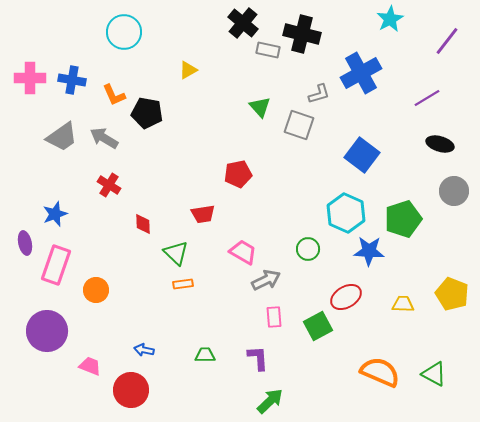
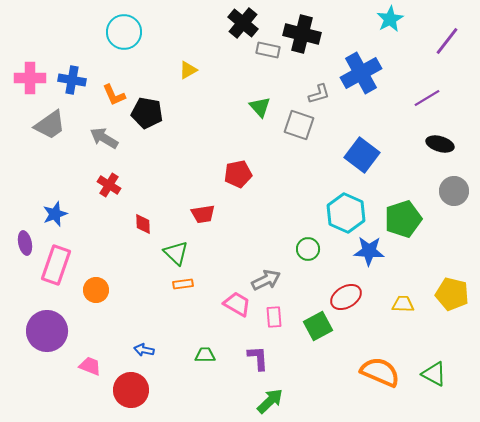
gray trapezoid at (62, 137): moved 12 px left, 12 px up
pink trapezoid at (243, 252): moved 6 px left, 52 px down
yellow pentagon at (452, 294): rotated 8 degrees counterclockwise
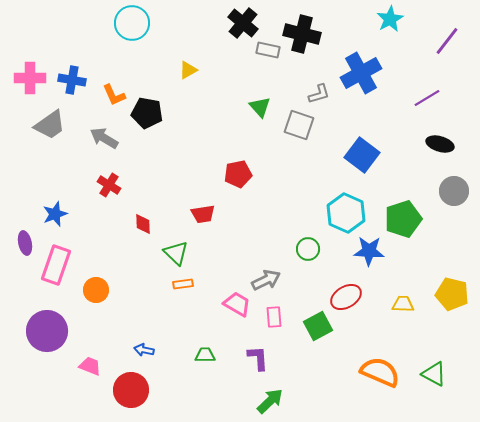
cyan circle at (124, 32): moved 8 px right, 9 px up
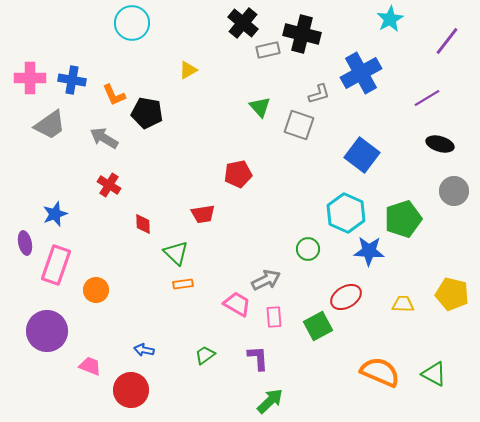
gray rectangle at (268, 50): rotated 25 degrees counterclockwise
green trapezoid at (205, 355): rotated 35 degrees counterclockwise
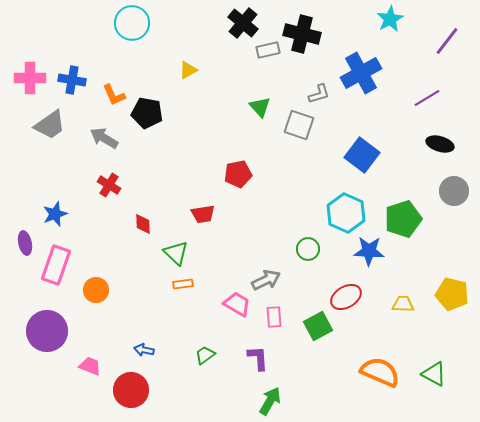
green arrow at (270, 401): rotated 16 degrees counterclockwise
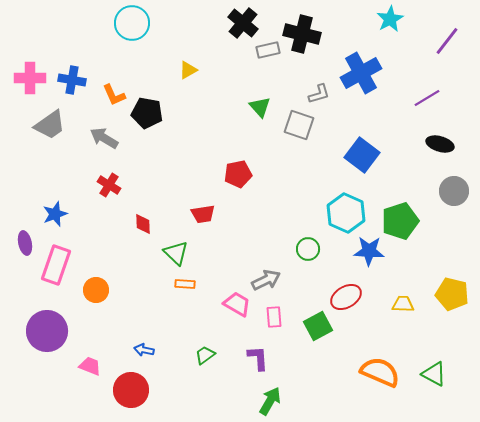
green pentagon at (403, 219): moved 3 px left, 2 px down
orange rectangle at (183, 284): moved 2 px right; rotated 12 degrees clockwise
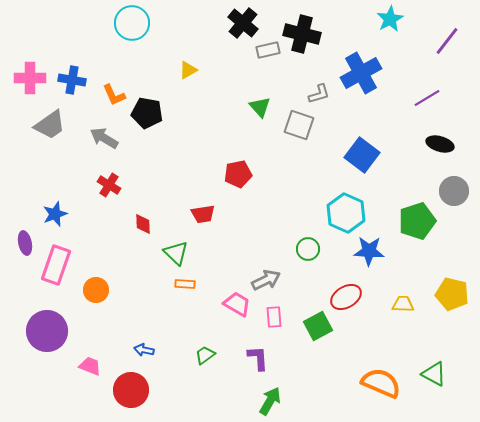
green pentagon at (400, 221): moved 17 px right
orange semicircle at (380, 372): moved 1 px right, 11 px down
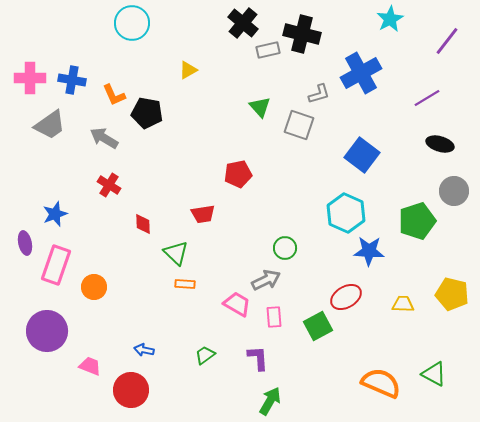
green circle at (308, 249): moved 23 px left, 1 px up
orange circle at (96, 290): moved 2 px left, 3 px up
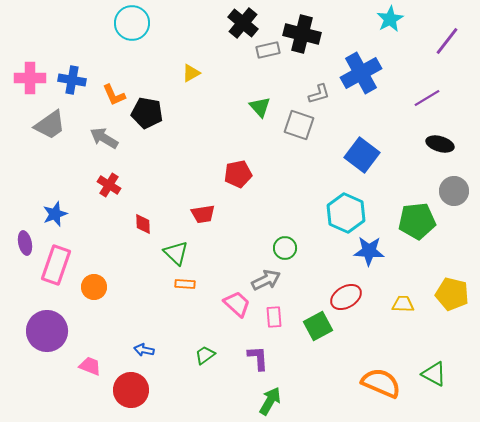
yellow triangle at (188, 70): moved 3 px right, 3 px down
green pentagon at (417, 221): rotated 12 degrees clockwise
pink trapezoid at (237, 304): rotated 12 degrees clockwise
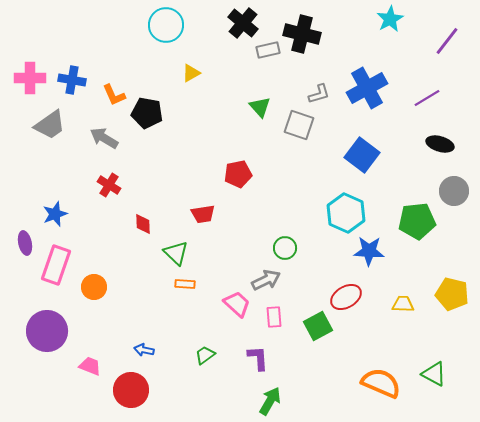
cyan circle at (132, 23): moved 34 px right, 2 px down
blue cross at (361, 73): moved 6 px right, 15 px down
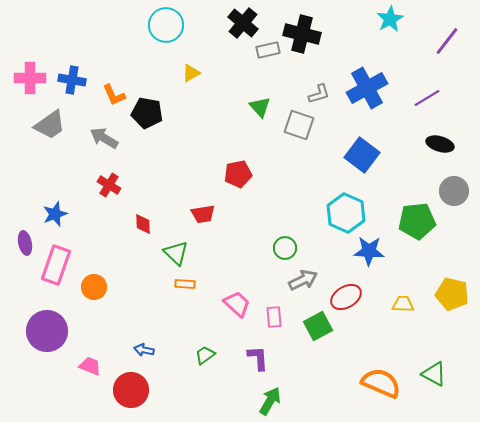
gray arrow at (266, 280): moved 37 px right
